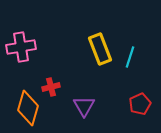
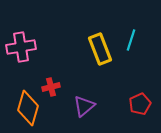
cyan line: moved 1 px right, 17 px up
purple triangle: rotated 20 degrees clockwise
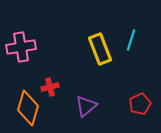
red cross: moved 1 px left
purple triangle: moved 2 px right
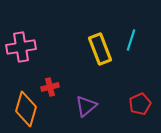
orange diamond: moved 2 px left, 1 px down
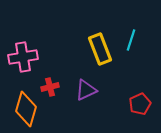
pink cross: moved 2 px right, 10 px down
purple triangle: moved 16 px up; rotated 15 degrees clockwise
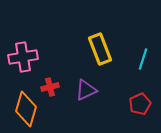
cyan line: moved 12 px right, 19 px down
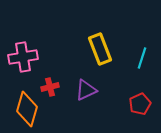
cyan line: moved 1 px left, 1 px up
orange diamond: moved 1 px right
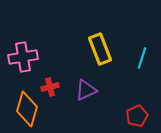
red pentagon: moved 3 px left, 12 px down
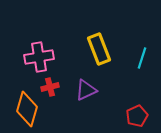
yellow rectangle: moved 1 px left
pink cross: moved 16 px right
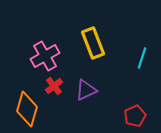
yellow rectangle: moved 6 px left, 6 px up
pink cross: moved 6 px right, 1 px up; rotated 20 degrees counterclockwise
red cross: moved 4 px right, 1 px up; rotated 24 degrees counterclockwise
red pentagon: moved 2 px left
